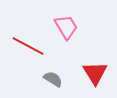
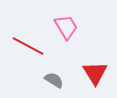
gray semicircle: moved 1 px right, 1 px down
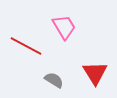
pink trapezoid: moved 2 px left
red line: moved 2 px left
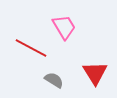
red line: moved 5 px right, 2 px down
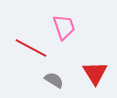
pink trapezoid: rotated 12 degrees clockwise
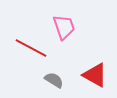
red triangle: moved 2 px down; rotated 28 degrees counterclockwise
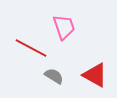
gray semicircle: moved 4 px up
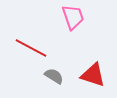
pink trapezoid: moved 9 px right, 10 px up
red triangle: moved 2 px left; rotated 12 degrees counterclockwise
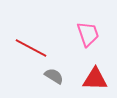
pink trapezoid: moved 15 px right, 17 px down
red triangle: moved 2 px right, 4 px down; rotated 16 degrees counterclockwise
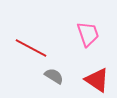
red triangle: moved 2 px right, 1 px down; rotated 32 degrees clockwise
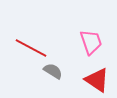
pink trapezoid: moved 3 px right, 8 px down
gray semicircle: moved 1 px left, 5 px up
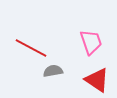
gray semicircle: rotated 42 degrees counterclockwise
